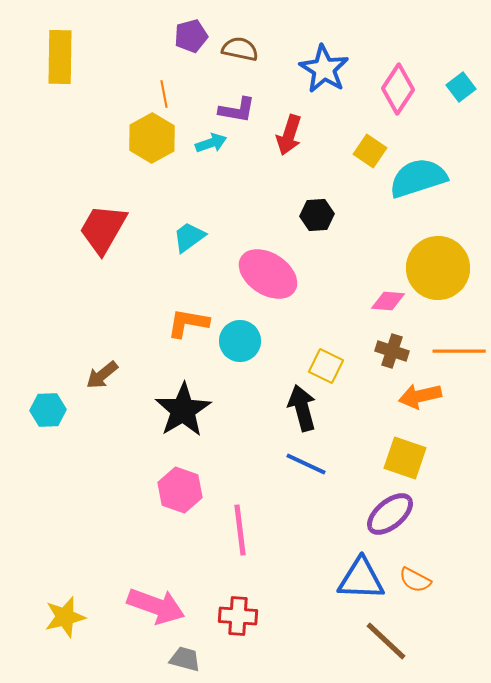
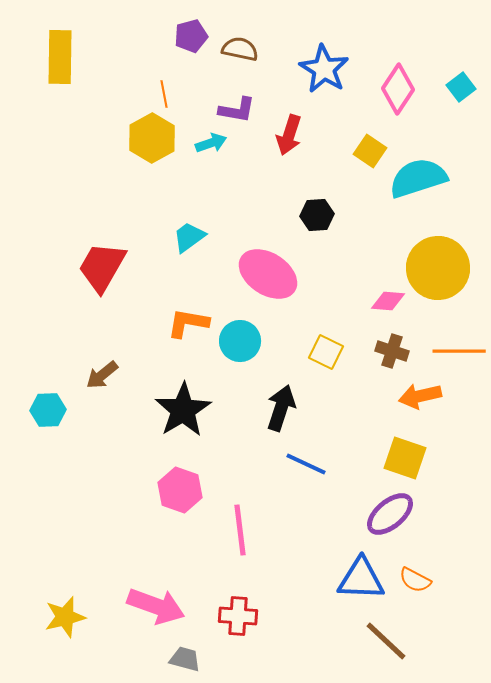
red trapezoid at (103, 229): moved 1 px left, 38 px down
yellow square at (326, 366): moved 14 px up
black arrow at (302, 408): moved 21 px left; rotated 33 degrees clockwise
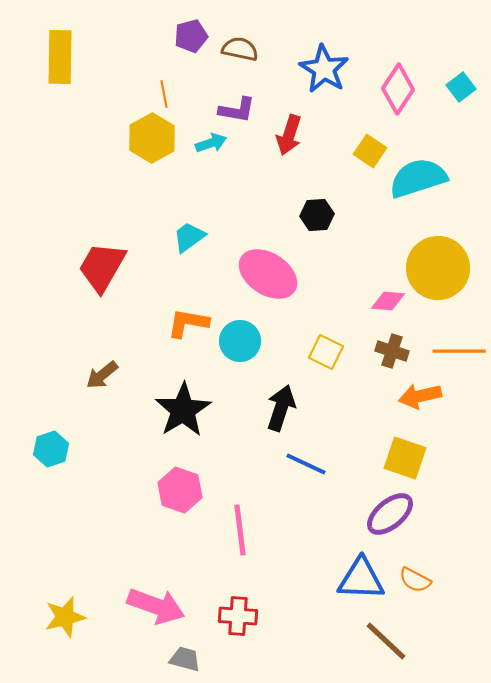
cyan hexagon at (48, 410): moved 3 px right, 39 px down; rotated 16 degrees counterclockwise
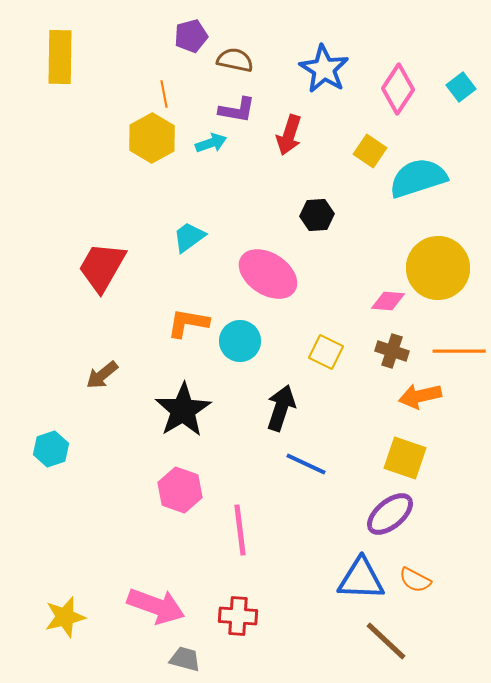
brown semicircle at (240, 49): moved 5 px left, 11 px down
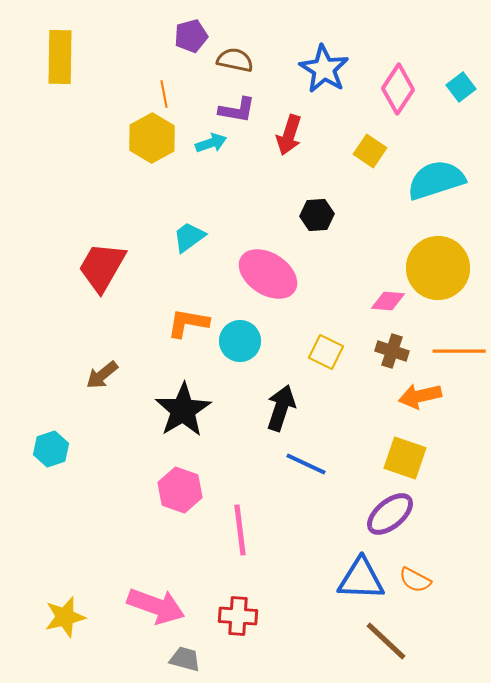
cyan semicircle at (418, 178): moved 18 px right, 2 px down
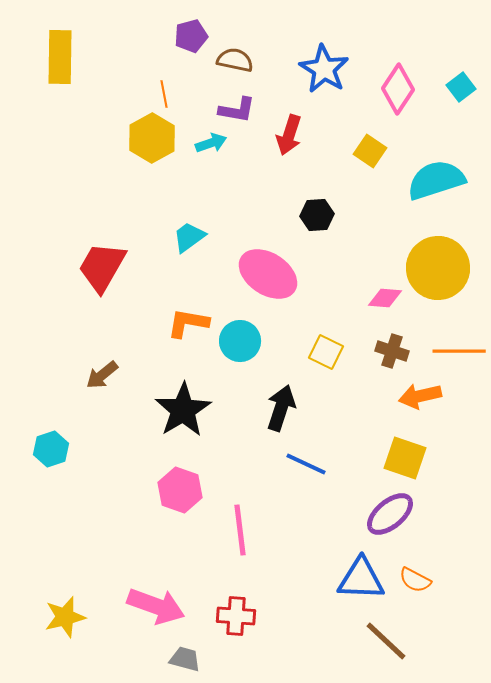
pink diamond at (388, 301): moved 3 px left, 3 px up
red cross at (238, 616): moved 2 px left
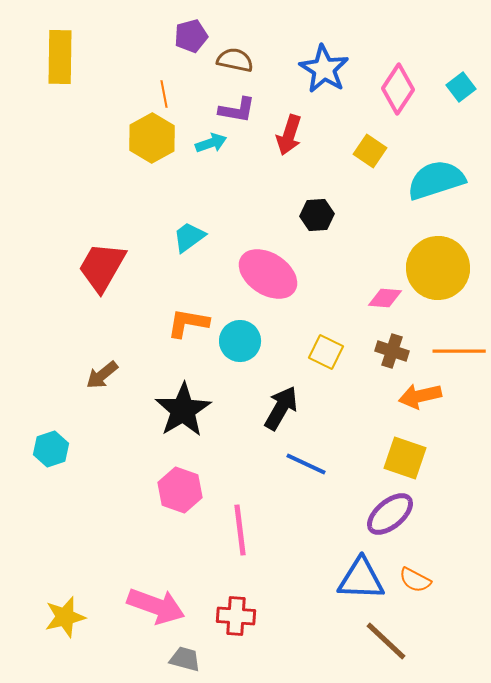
black arrow at (281, 408): rotated 12 degrees clockwise
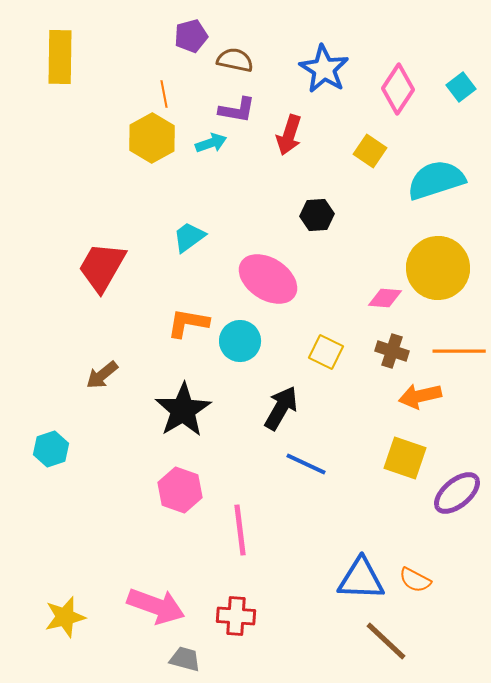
pink ellipse at (268, 274): moved 5 px down
purple ellipse at (390, 514): moved 67 px right, 21 px up
